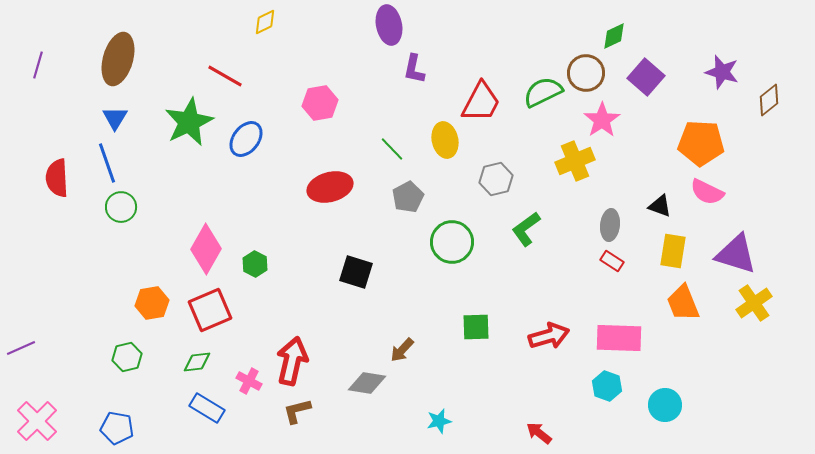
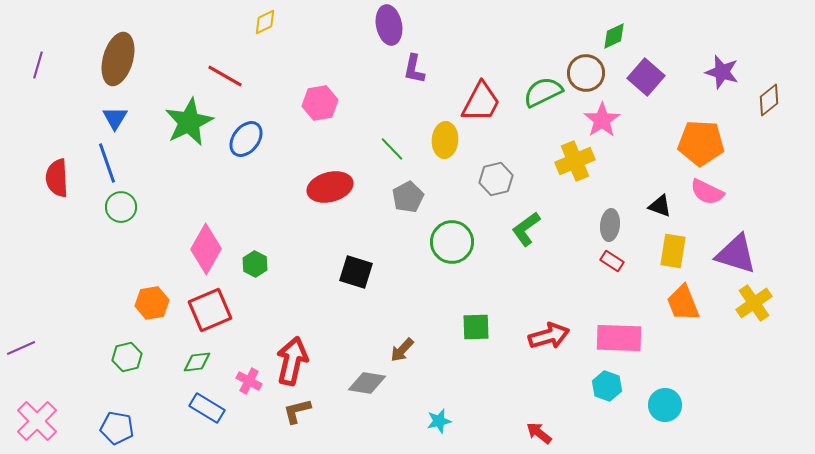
yellow ellipse at (445, 140): rotated 16 degrees clockwise
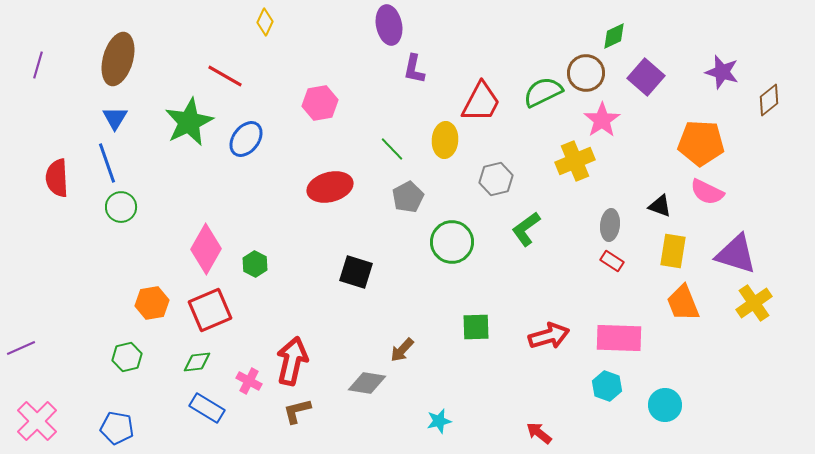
yellow diamond at (265, 22): rotated 40 degrees counterclockwise
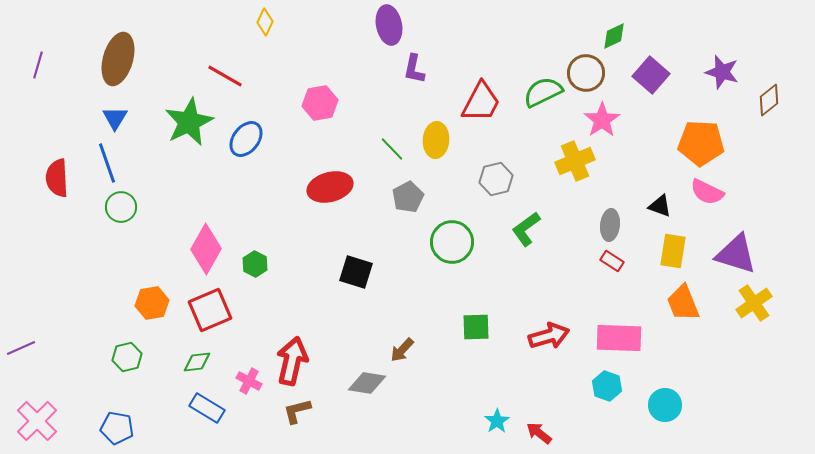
purple square at (646, 77): moved 5 px right, 2 px up
yellow ellipse at (445, 140): moved 9 px left
cyan star at (439, 421): moved 58 px right; rotated 20 degrees counterclockwise
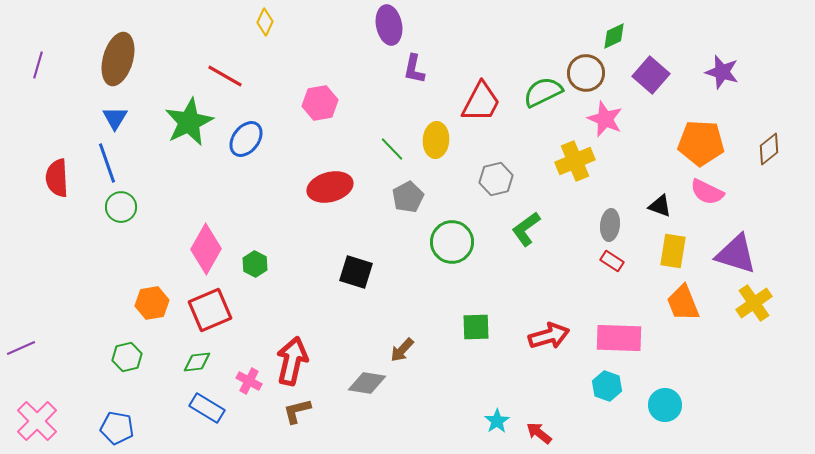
brown diamond at (769, 100): moved 49 px down
pink star at (602, 120): moved 3 px right, 1 px up; rotated 15 degrees counterclockwise
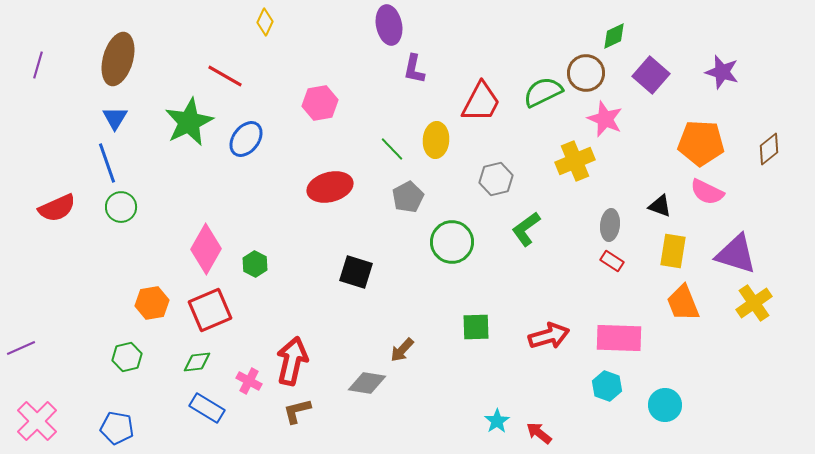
red semicircle at (57, 178): moved 30 px down; rotated 111 degrees counterclockwise
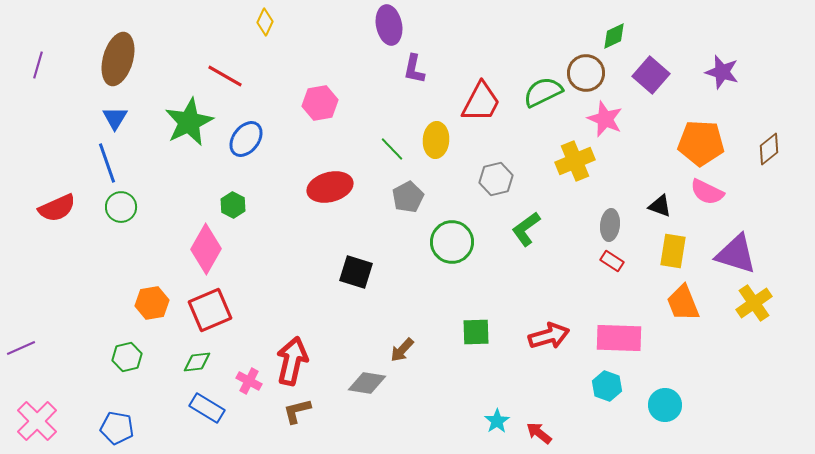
green hexagon at (255, 264): moved 22 px left, 59 px up
green square at (476, 327): moved 5 px down
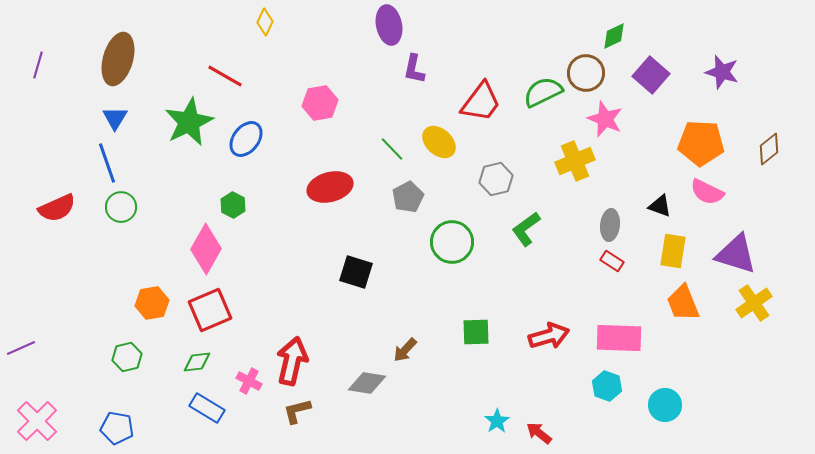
red trapezoid at (481, 102): rotated 9 degrees clockwise
yellow ellipse at (436, 140): moved 3 px right, 2 px down; rotated 52 degrees counterclockwise
brown arrow at (402, 350): moved 3 px right
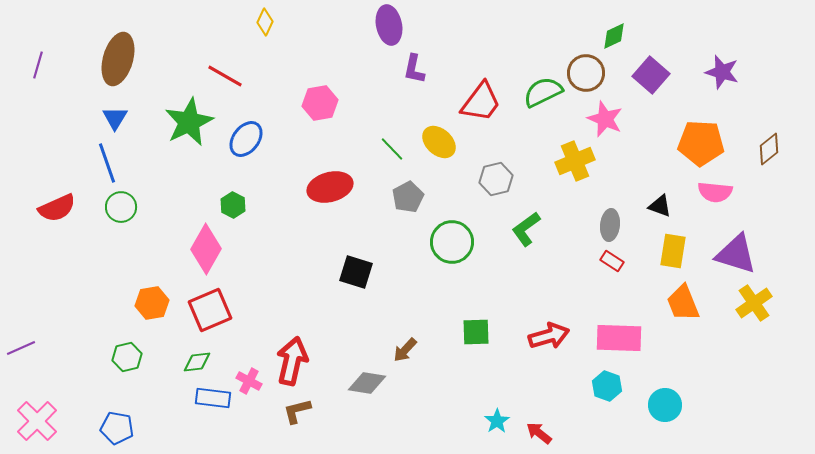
pink semicircle at (707, 192): moved 8 px right; rotated 20 degrees counterclockwise
blue rectangle at (207, 408): moved 6 px right, 10 px up; rotated 24 degrees counterclockwise
